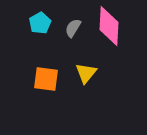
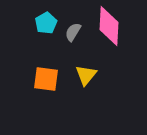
cyan pentagon: moved 6 px right
gray semicircle: moved 4 px down
yellow triangle: moved 2 px down
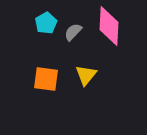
gray semicircle: rotated 12 degrees clockwise
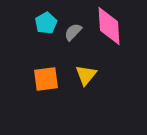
pink diamond: rotated 6 degrees counterclockwise
orange square: rotated 16 degrees counterclockwise
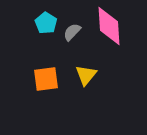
cyan pentagon: rotated 10 degrees counterclockwise
gray semicircle: moved 1 px left
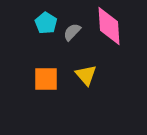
yellow triangle: rotated 20 degrees counterclockwise
orange square: rotated 8 degrees clockwise
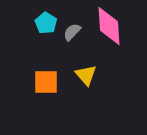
orange square: moved 3 px down
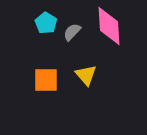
orange square: moved 2 px up
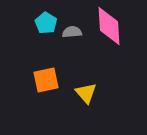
gray semicircle: rotated 42 degrees clockwise
yellow triangle: moved 18 px down
orange square: rotated 12 degrees counterclockwise
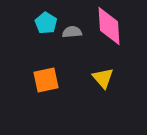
yellow triangle: moved 17 px right, 15 px up
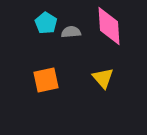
gray semicircle: moved 1 px left
